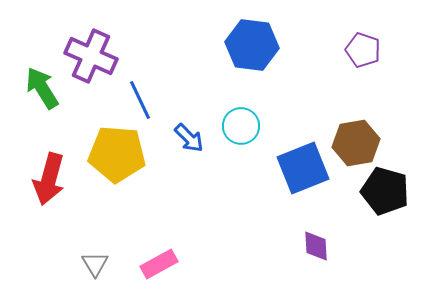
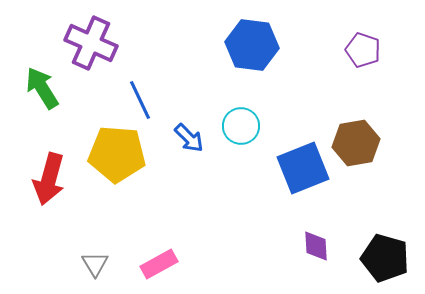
purple cross: moved 13 px up
black pentagon: moved 67 px down
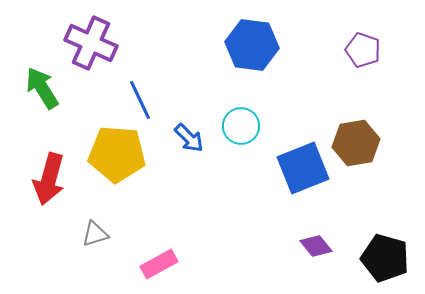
purple diamond: rotated 36 degrees counterclockwise
gray triangle: moved 30 px up; rotated 44 degrees clockwise
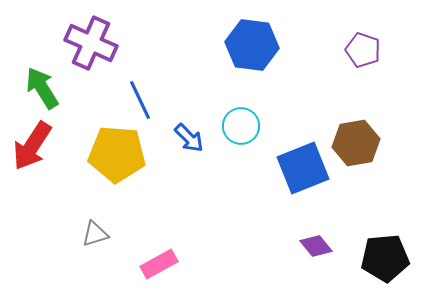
red arrow: moved 17 px left, 33 px up; rotated 18 degrees clockwise
black pentagon: rotated 21 degrees counterclockwise
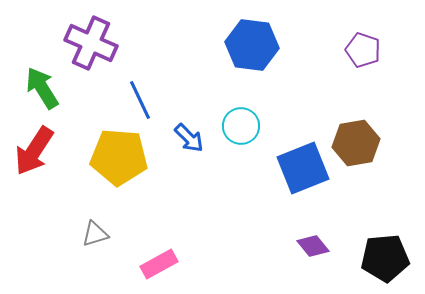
red arrow: moved 2 px right, 5 px down
yellow pentagon: moved 2 px right, 3 px down
purple diamond: moved 3 px left
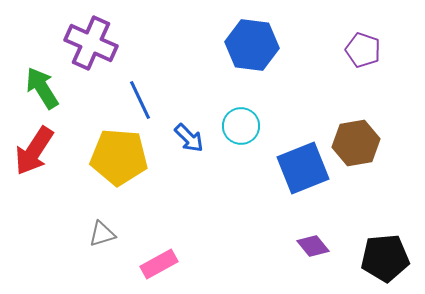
gray triangle: moved 7 px right
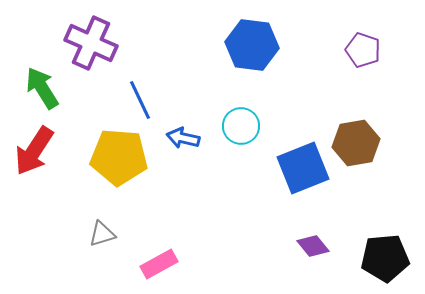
blue arrow: moved 6 px left; rotated 148 degrees clockwise
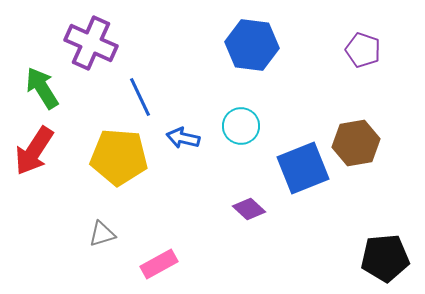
blue line: moved 3 px up
purple diamond: moved 64 px left, 37 px up; rotated 8 degrees counterclockwise
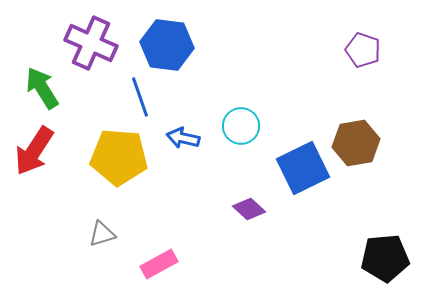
blue hexagon: moved 85 px left
blue line: rotated 6 degrees clockwise
blue square: rotated 4 degrees counterclockwise
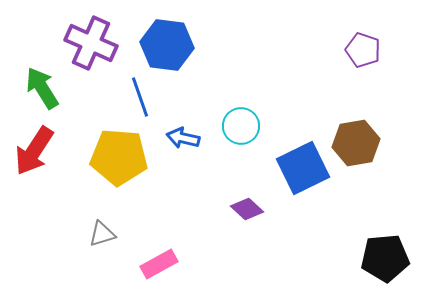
purple diamond: moved 2 px left
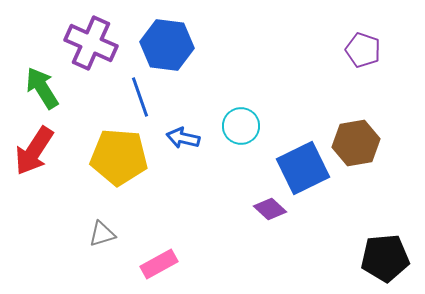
purple diamond: moved 23 px right
